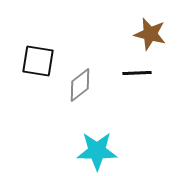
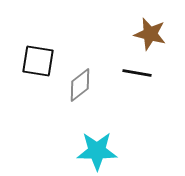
black line: rotated 12 degrees clockwise
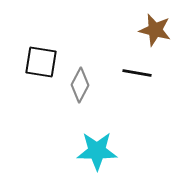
brown star: moved 5 px right, 4 px up
black square: moved 3 px right, 1 px down
gray diamond: rotated 24 degrees counterclockwise
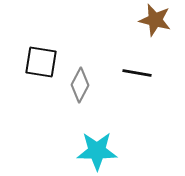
brown star: moved 10 px up
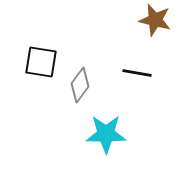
gray diamond: rotated 8 degrees clockwise
cyan star: moved 9 px right, 17 px up
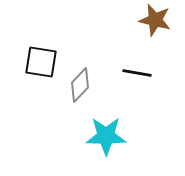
gray diamond: rotated 8 degrees clockwise
cyan star: moved 2 px down
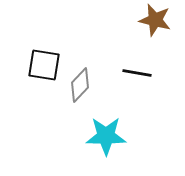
black square: moved 3 px right, 3 px down
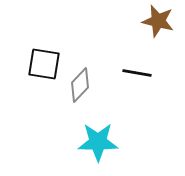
brown star: moved 3 px right, 1 px down
black square: moved 1 px up
cyan star: moved 8 px left, 6 px down
